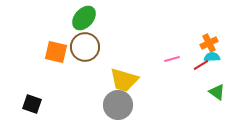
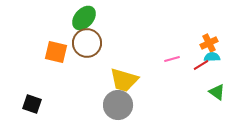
brown circle: moved 2 px right, 4 px up
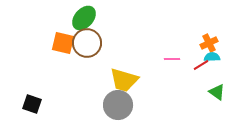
orange square: moved 7 px right, 9 px up
pink line: rotated 14 degrees clockwise
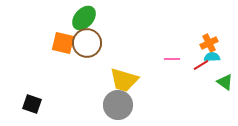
green triangle: moved 8 px right, 10 px up
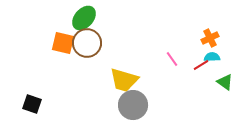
orange cross: moved 1 px right, 5 px up
pink line: rotated 56 degrees clockwise
gray circle: moved 15 px right
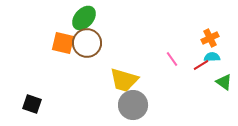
green triangle: moved 1 px left
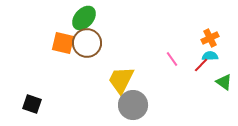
cyan semicircle: moved 2 px left, 1 px up
red line: rotated 14 degrees counterclockwise
yellow trapezoid: moved 3 px left; rotated 100 degrees clockwise
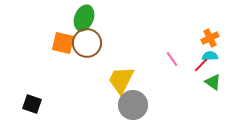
green ellipse: rotated 20 degrees counterclockwise
green triangle: moved 11 px left
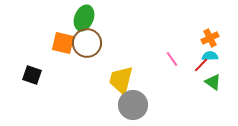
yellow trapezoid: rotated 12 degrees counterclockwise
black square: moved 29 px up
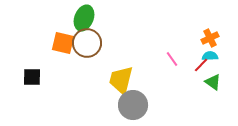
black square: moved 2 px down; rotated 18 degrees counterclockwise
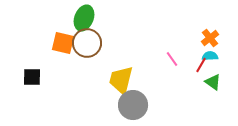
orange cross: rotated 12 degrees counterclockwise
red line: rotated 14 degrees counterclockwise
